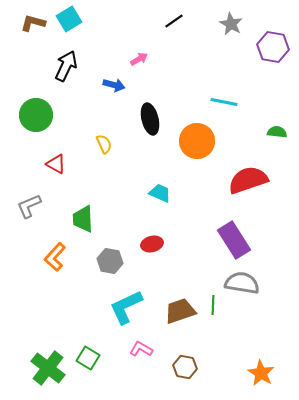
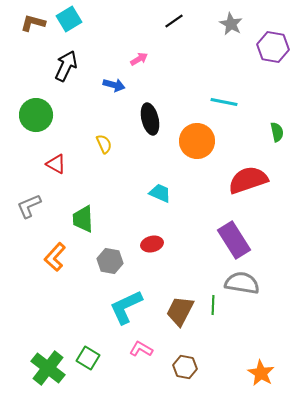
green semicircle: rotated 72 degrees clockwise
brown trapezoid: rotated 44 degrees counterclockwise
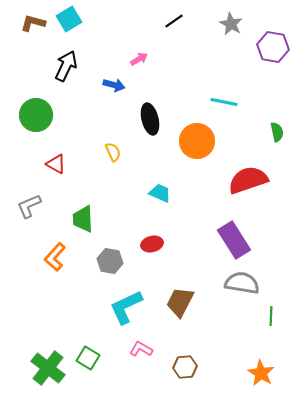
yellow semicircle: moved 9 px right, 8 px down
green line: moved 58 px right, 11 px down
brown trapezoid: moved 9 px up
brown hexagon: rotated 15 degrees counterclockwise
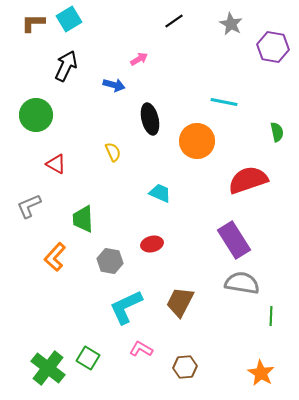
brown L-shape: rotated 15 degrees counterclockwise
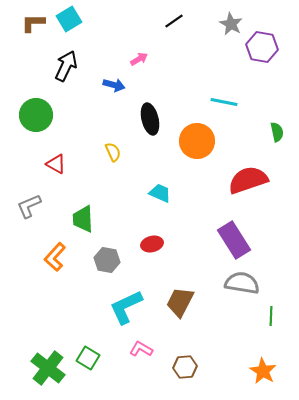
purple hexagon: moved 11 px left
gray hexagon: moved 3 px left, 1 px up
orange star: moved 2 px right, 2 px up
